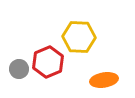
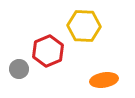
yellow hexagon: moved 5 px right, 11 px up
red hexagon: moved 11 px up
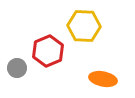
gray circle: moved 2 px left, 1 px up
orange ellipse: moved 1 px left, 1 px up; rotated 20 degrees clockwise
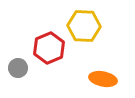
red hexagon: moved 1 px right, 3 px up
gray circle: moved 1 px right
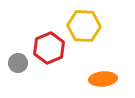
gray circle: moved 5 px up
orange ellipse: rotated 16 degrees counterclockwise
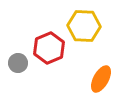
orange ellipse: moved 2 px left; rotated 56 degrees counterclockwise
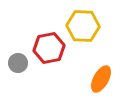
yellow hexagon: moved 1 px left
red hexagon: rotated 12 degrees clockwise
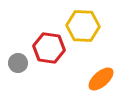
red hexagon: rotated 20 degrees clockwise
orange ellipse: rotated 20 degrees clockwise
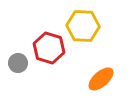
red hexagon: rotated 8 degrees clockwise
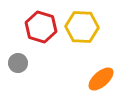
yellow hexagon: moved 1 px left, 1 px down
red hexagon: moved 8 px left, 21 px up
